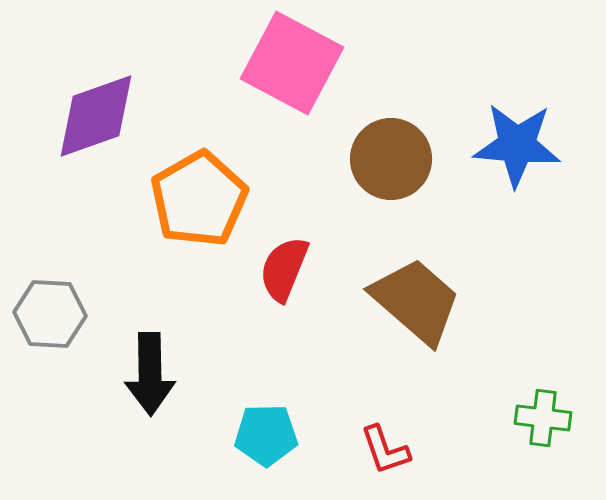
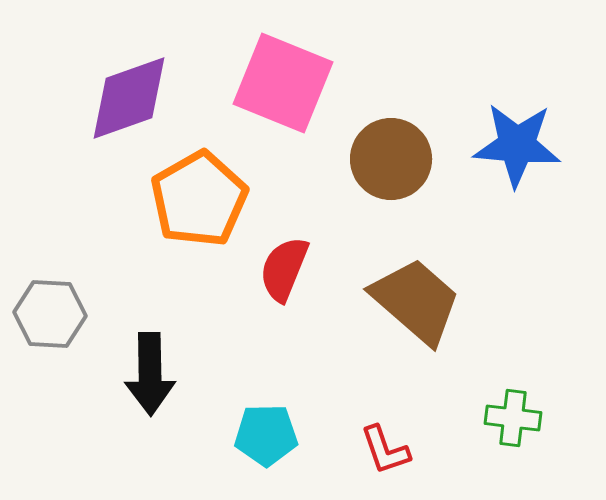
pink square: moved 9 px left, 20 px down; rotated 6 degrees counterclockwise
purple diamond: moved 33 px right, 18 px up
green cross: moved 30 px left
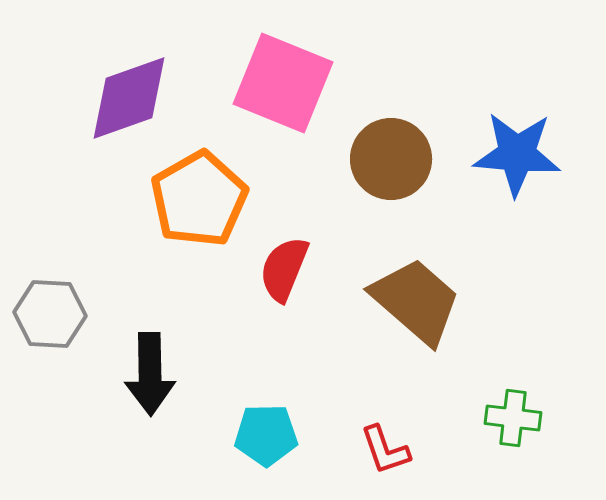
blue star: moved 9 px down
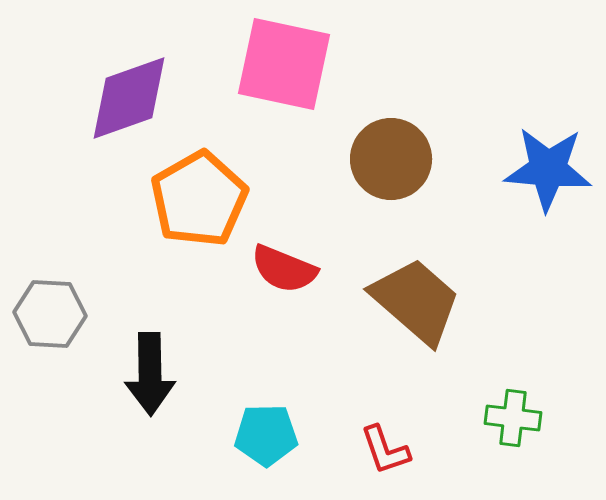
pink square: moved 1 px right, 19 px up; rotated 10 degrees counterclockwise
blue star: moved 31 px right, 15 px down
red semicircle: rotated 90 degrees counterclockwise
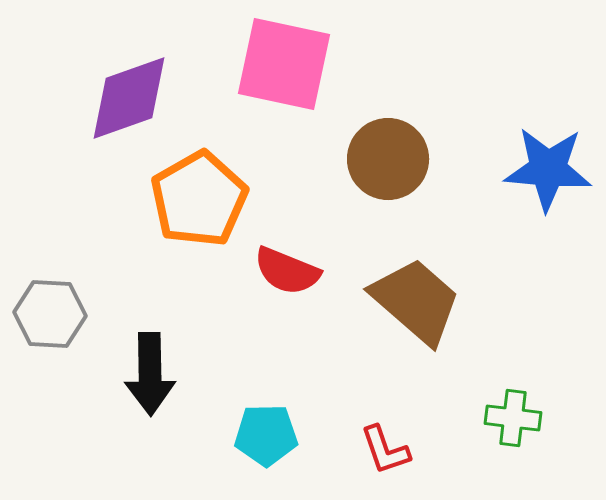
brown circle: moved 3 px left
red semicircle: moved 3 px right, 2 px down
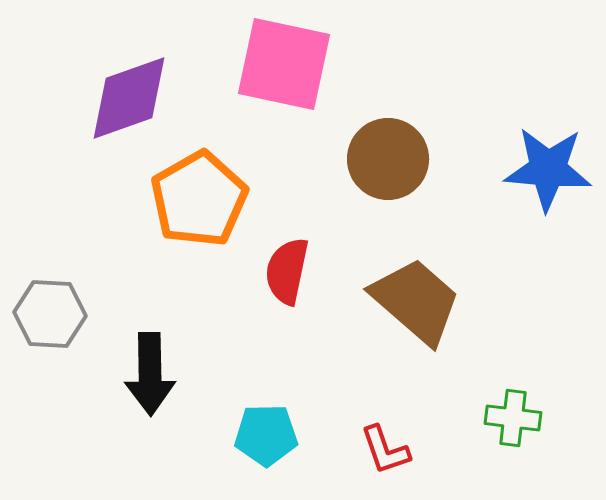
red semicircle: rotated 80 degrees clockwise
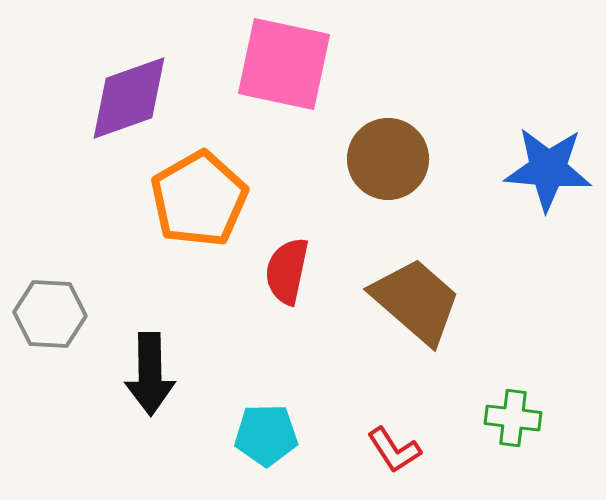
red L-shape: moved 9 px right; rotated 14 degrees counterclockwise
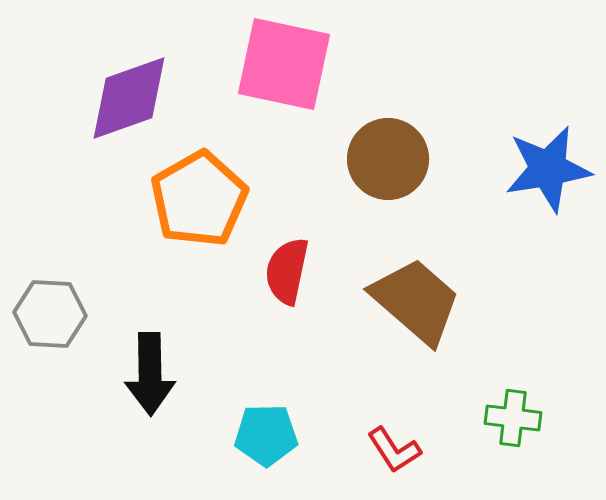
blue star: rotated 14 degrees counterclockwise
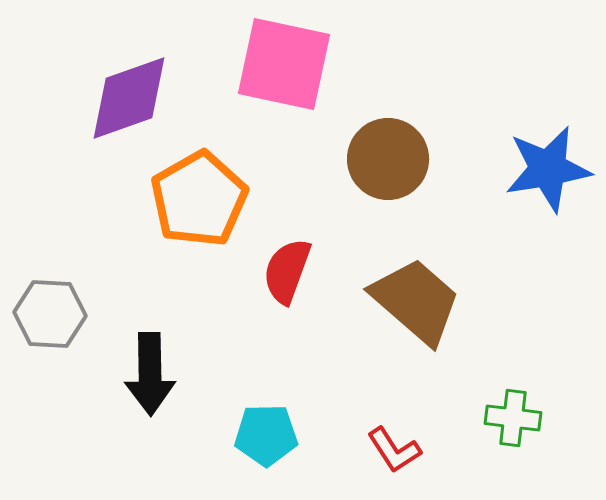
red semicircle: rotated 8 degrees clockwise
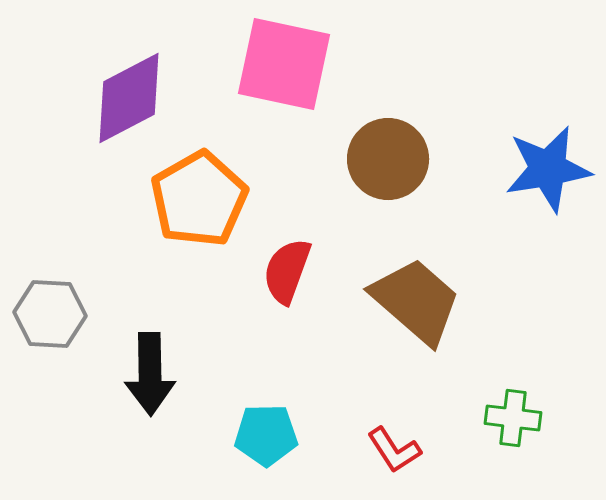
purple diamond: rotated 8 degrees counterclockwise
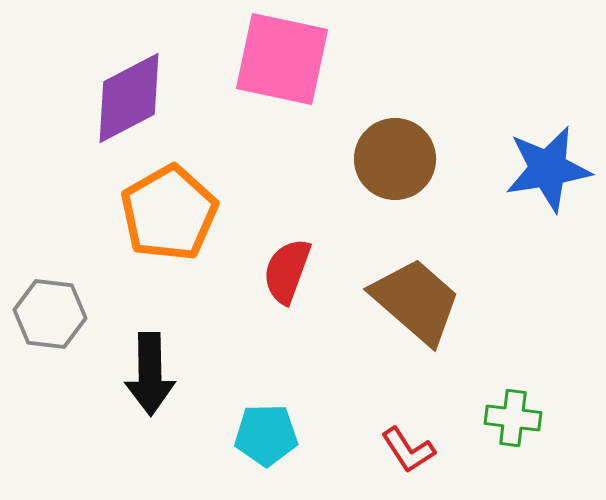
pink square: moved 2 px left, 5 px up
brown circle: moved 7 px right
orange pentagon: moved 30 px left, 14 px down
gray hexagon: rotated 4 degrees clockwise
red L-shape: moved 14 px right
